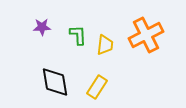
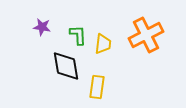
purple star: rotated 12 degrees clockwise
yellow trapezoid: moved 2 px left, 1 px up
black diamond: moved 11 px right, 16 px up
yellow rectangle: rotated 25 degrees counterclockwise
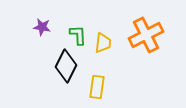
yellow trapezoid: moved 1 px up
black diamond: rotated 36 degrees clockwise
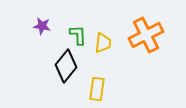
purple star: moved 1 px up
black diamond: rotated 12 degrees clockwise
yellow rectangle: moved 2 px down
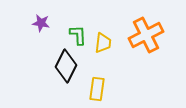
purple star: moved 1 px left, 3 px up
black diamond: rotated 12 degrees counterclockwise
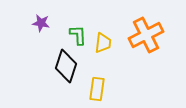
black diamond: rotated 8 degrees counterclockwise
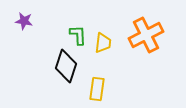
purple star: moved 17 px left, 2 px up
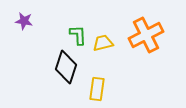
yellow trapezoid: rotated 110 degrees counterclockwise
black diamond: moved 1 px down
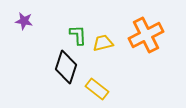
yellow rectangle: rotated 60 degrees counterclockwise
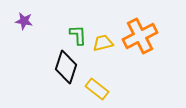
orange cross: moved 6 px left, 1 px down
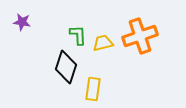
purple star: moved 2 px left, 1 px down
orange cross: rotated 8 degrees clockwise
yellow rectangle: moved 4 px left; rotated 60 degrees clockwise
